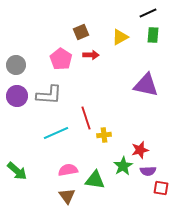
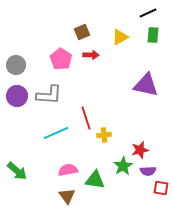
brown square: moved 1 px right
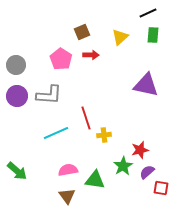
yellow triangle: rotated 12 degrees counterclockwise
purple semicircle: moved 1 px left, 1 px down; rotated 140 degrees clockwise
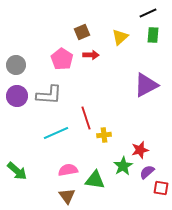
pink pentagon: moved 1 px right
purple triangle: rotated 40 degrees counterclockwise
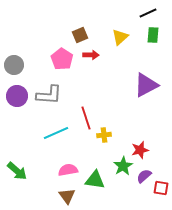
brown square: moved 2 px left, 3 px down
gray circle: moved 2 px left
purple semicircle: moved 3 px left, 4 px down
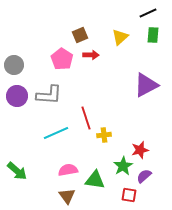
red square: moved 32 px left, 7 px down
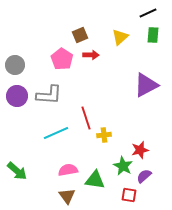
gray circle: moved 1 px right
green star: rotated 12 degrees counterclockwise
